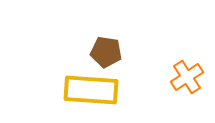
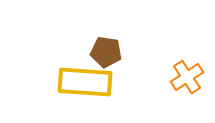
yellow rectangle: moved 6 px left, 8 px up
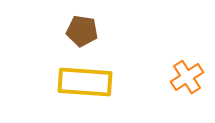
brown pentagon: moved 24 px left, 21 px up
